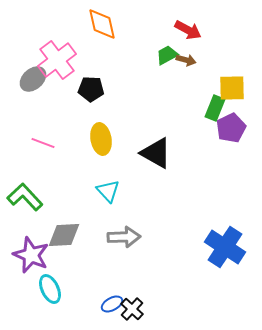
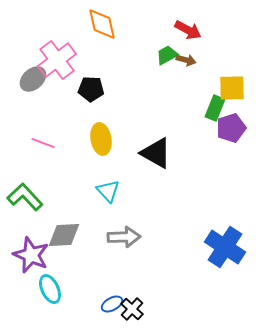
purple pentagon: rotated 8 degrees clockwise
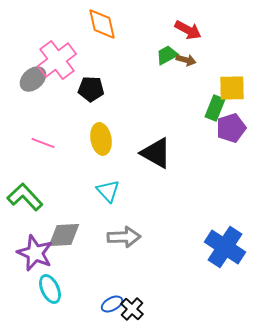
purple star: moved 4 px right, 2 px up
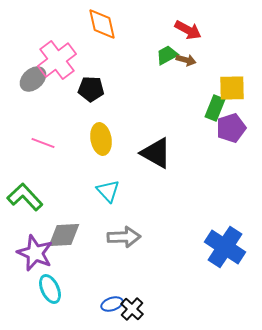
blue ellipse: rotated 10 degrees clockwise
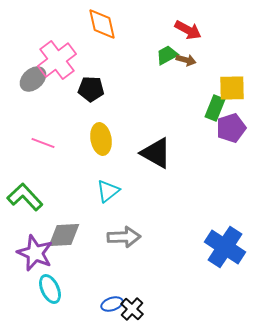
cyan triangle: rotated 35 degrees clockwise
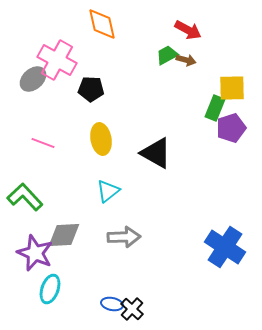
pink cross: rotated 24 degrees counterclockwise
cyan ellipse: rotated 44 degrees clockwise
blue ellipse: rotated 30 degrees clockwise
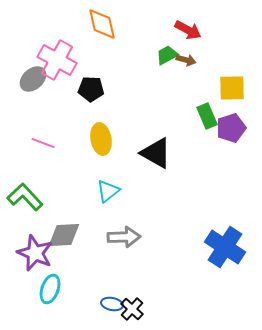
green rectangle: moved 8 px left, 8 px down; rotated 45 degrees counterclockwise
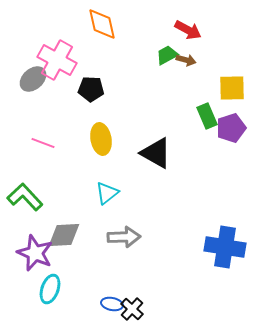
cyan triangle: moved 1 px left, 2 px down
blue cross: rotated 24 degrees counterclockwise
